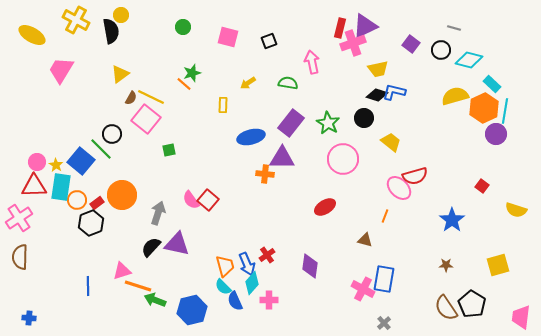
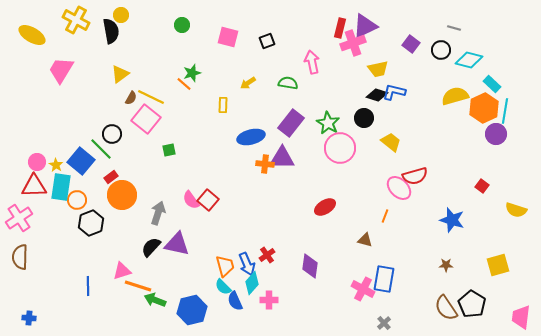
green circle at (183, 27): moved 1 px left, 2 px up
black square at (269, 41): moved 2 px left
pink circle at (343, 159): moved 3 px left, 11 px up
orange cross at (265, 174): moved 10 px up
red rectangle at (97, 203): moved 14 px right, 26 px up
blue star at (452, 220): rotated 20 degrees counterclockwise
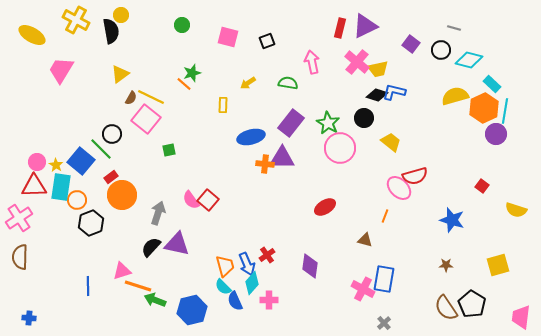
pink cross at (353, 43): moved 4 px right, 19 px down; rotated 30 degrees counterclockwise
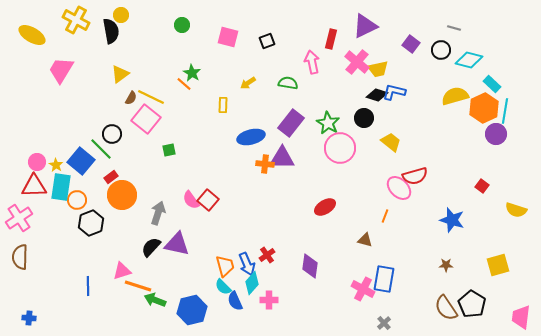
red rectangle at (340, 28): moved 9 px left, 11 px down
green star at (192, 73): rotated 24 degrees counterclockwise
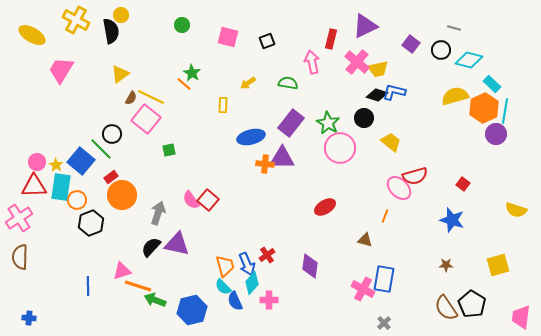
red square at (482, 186): moved 19 px left, 2 px up
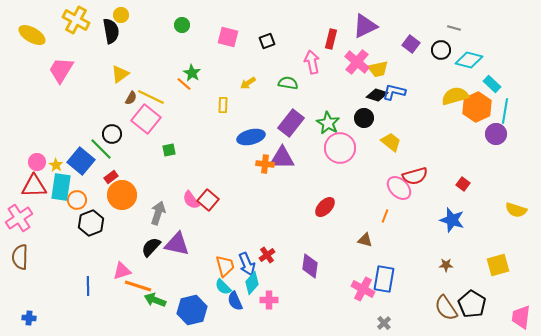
orange hexagon at (484, 108): moved 7 px left, 1 px up
red ellipse at (325, 207): rotated 15 degrees counterclockwise
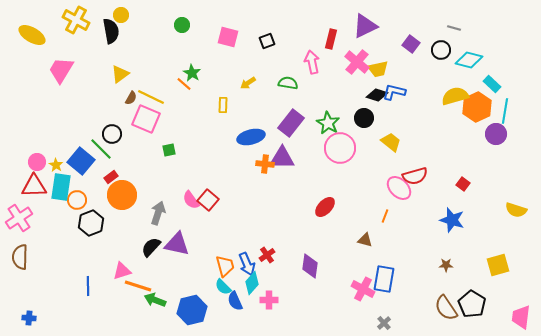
pink square at (146, 119): rotated 16 degrees counterclockwise
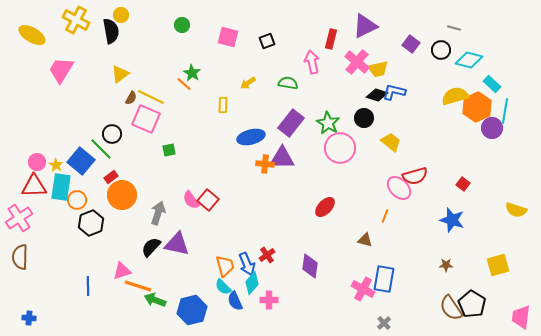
purple circle at (496, 134): moved 4 px left, 6 px up
brown semicircle at (446, 308): moved 5 px right
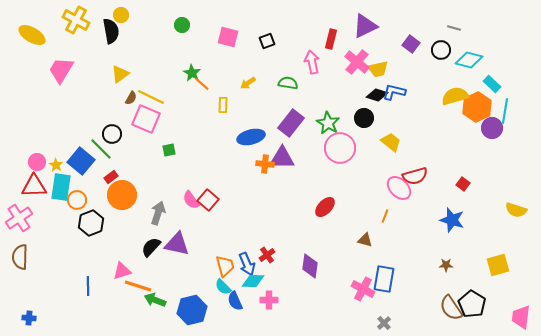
orange line at (184, 84): moved 18 px right
cyan diamond at (252, 283): moved 1 px right, 2 px up; rotated 50 degrees clockwise
